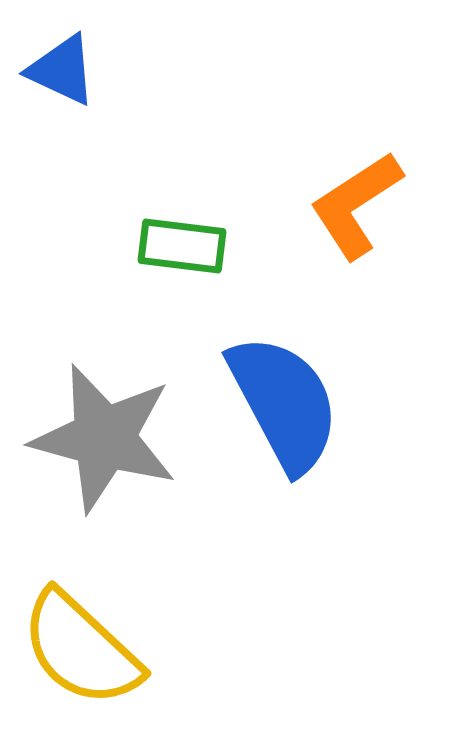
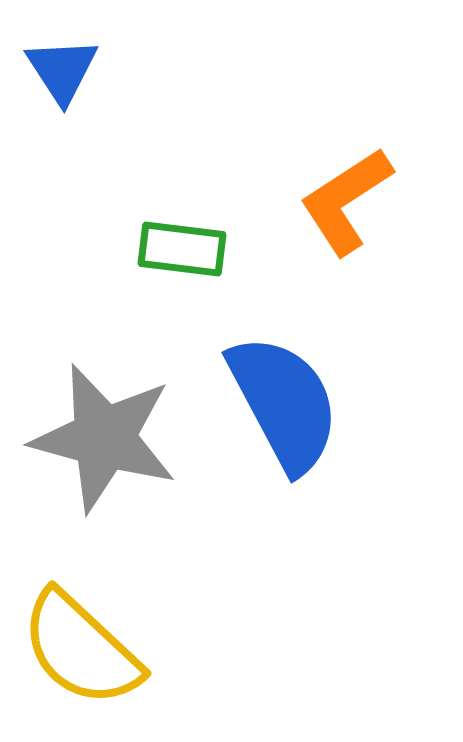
blue triangle: rotated 32 degrees clockwise
orange L-shape: moved 10 px left, 4 px up
green rectangle: moved 3 px down
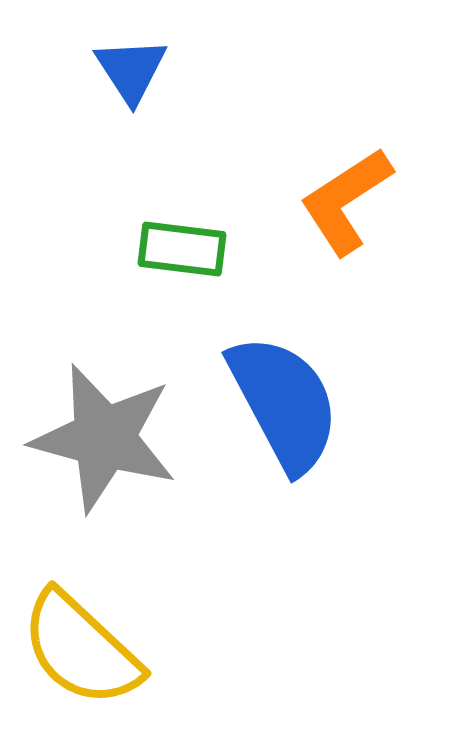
blue triangle: moved 69 px right
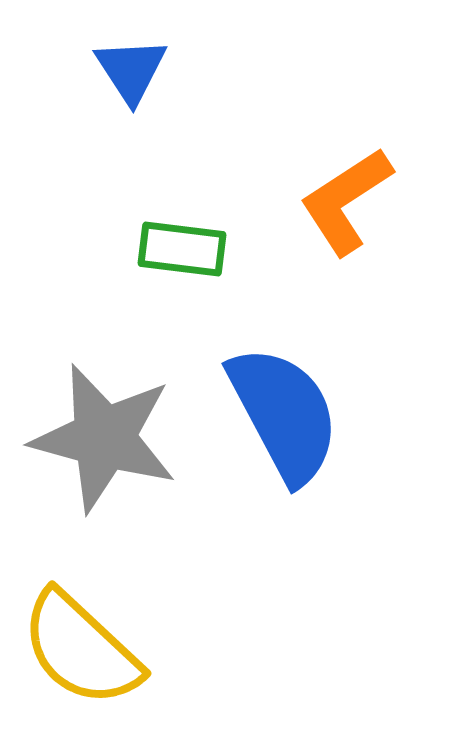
blue semicircle: moved 11 px down
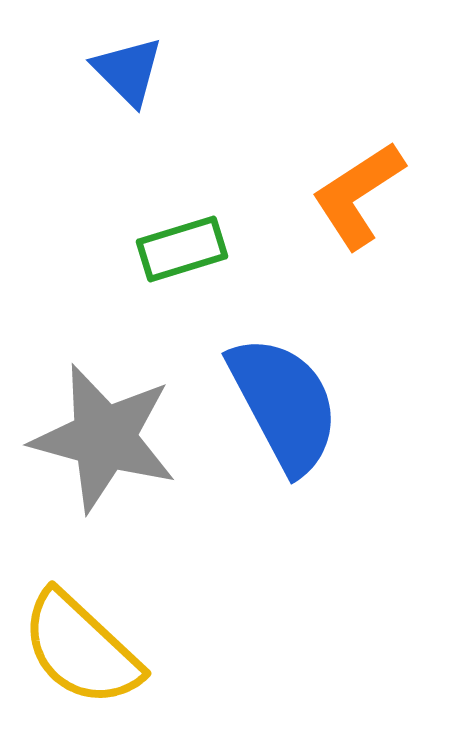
blue triangle: moved 3 px left, 1 px down; rotated 12 degrees counterclockwise
orange L-shape: moved 12 px right, 6 px up
green rectangle: rotated 24 degrees counterclockwise
blue semicircle: moved 10 px up
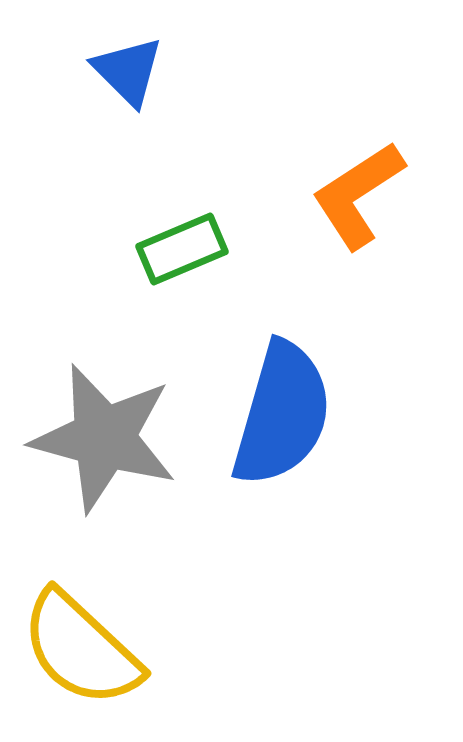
green rectangle: rotated 6 degrees counterclockwise
blue semicircle: moved 2 px left, 10 px down; rotated 44 degrees clockwise
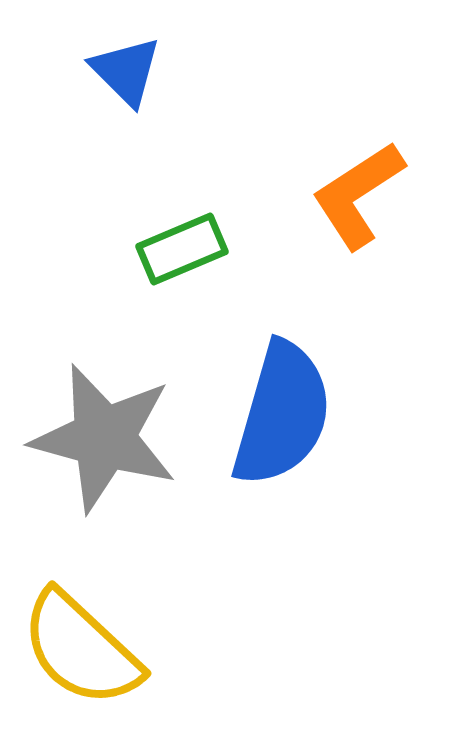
blue triangle: moved 2 px left
